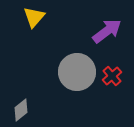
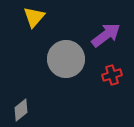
purple arrow: moved 1 px left, 4 px down
gray circle: moved 11 px left, 13 px up
red cross: moved 1 px up; rotated 24 degrees clockwise
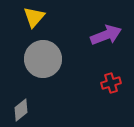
purple arrow: rotated 16 degrees clockwise
gray circle: moved 23 px left
red cross: moved 1 px left, 8 px down
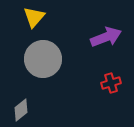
purple arrow: moved 2 px down
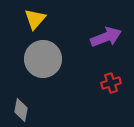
yellow triangle: moved 1 px right, 2 px down
gray diamond: rotated 40 degrees counterclockwise
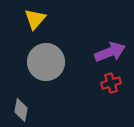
purple arrow: moved 4 px right, 15 px down
gray circle: moved 3 px right, 3 px down
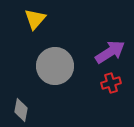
purple arrow: rotated 12 degrees counterclockwise
gray circle: moved 9 px right, 4 px down
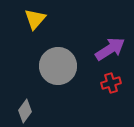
purple arrow: moved 3 px up
gray circle: moved 3 px right
gray diamond: moved 4 px right, 1 px down; rotated 25 degrees clockwise
